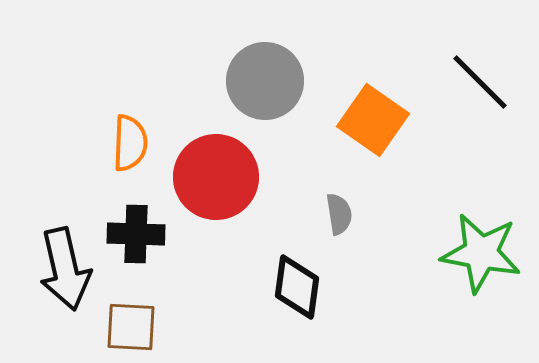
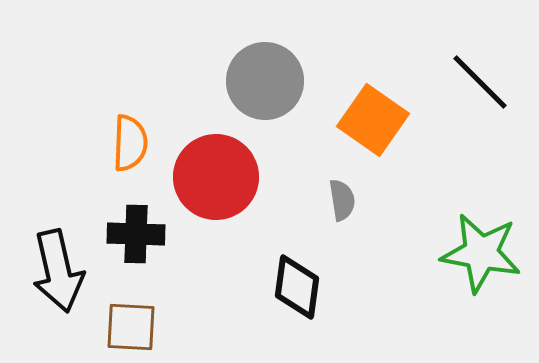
gray semicircle: moved 3 px right, 14 px up
black arrow: moved 7 px left, 2 px down
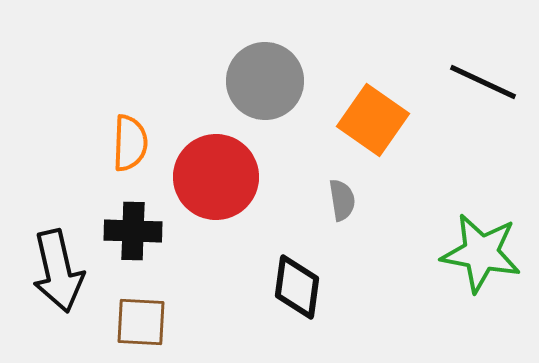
black line: moved 3 px right; rotated 20 degrees counterclockwise
black cross: moved 3 px left, 3 px up
brown square: moved 10 px right, 5 px up
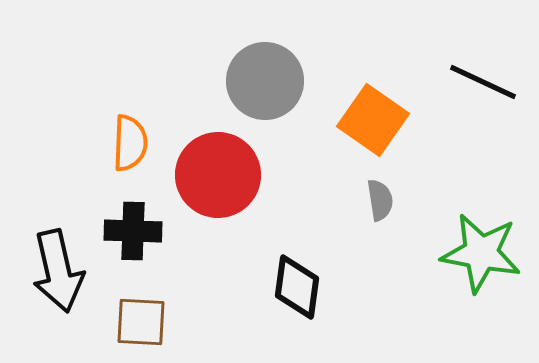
red circle: moved 2 px right, 2 px up
gray semicircle: moved 38 px right
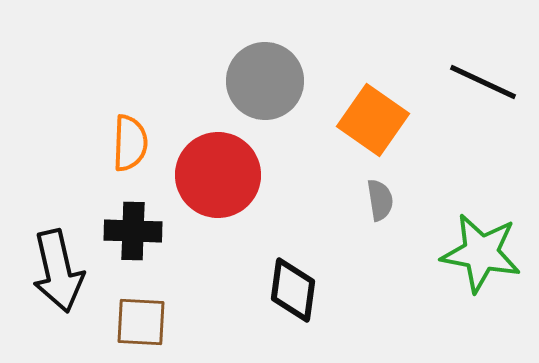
black diamond: moved 4 px left, 3 px down
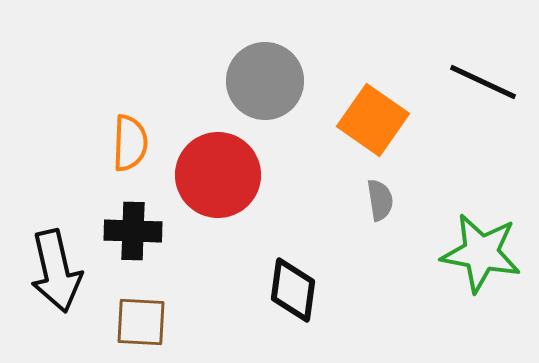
black arrow: moved 2 px left
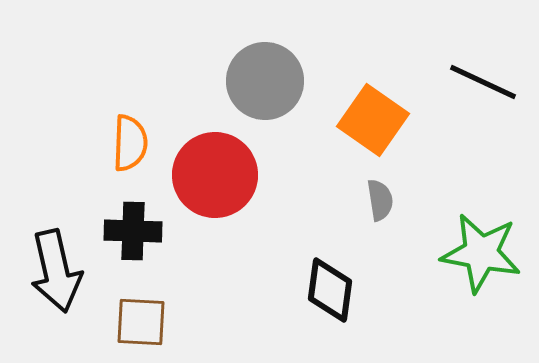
red circle: moved 3 px left
black diamond: moved 37 px right
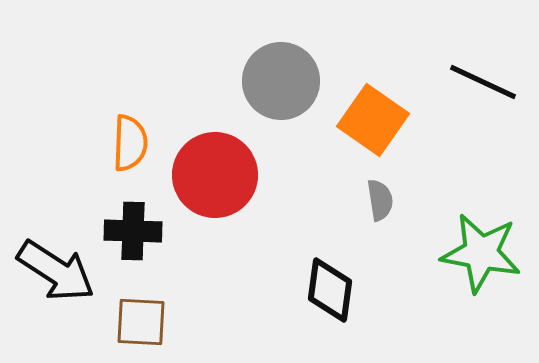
gray circle: moved 16 px right
black arrow: rotated 44 degrees counterclockwise
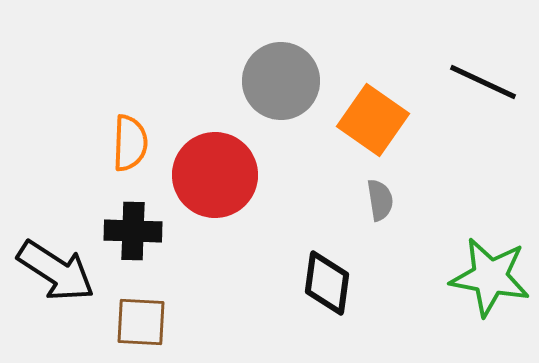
green star: moved 9 px right, 24 px down
black diamond: moved 3 px left, 7 px up
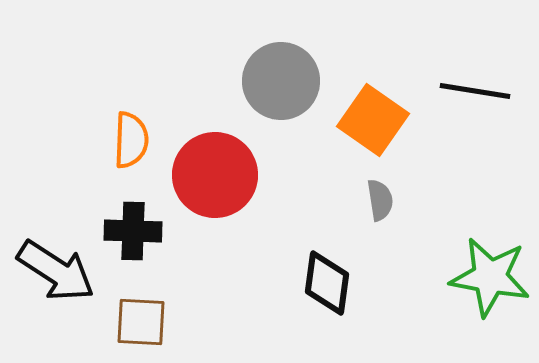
black line: moved 8 px left, 9 px down; rotated 16 degrees counterclockwise
orange semicircle: moved 1 px right, 3 px up
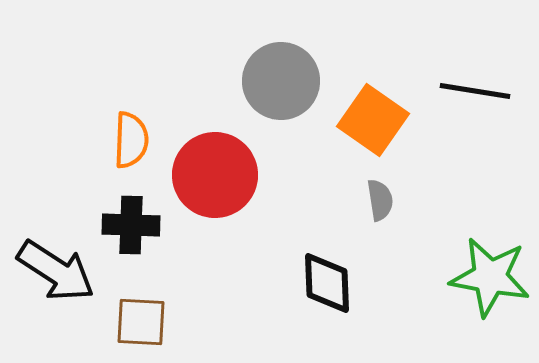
black cross: moved 2 px left, 6 px up
black diamond: rotated 10 degrees counterclockwise
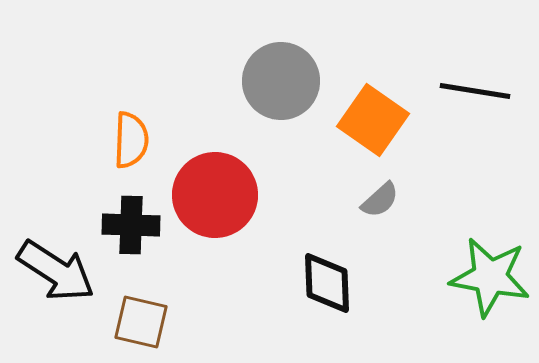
red circle: moved 20 px down
gray semicircle: rotated 57 degrees clockwise
brown square: rotated 10 degrees clockwise
